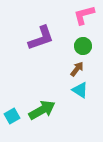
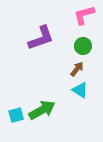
cyan square: moved 4 px right, 1 px up; rotated 14 degrees clockwise
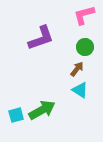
green circle: moved 2 px right, 1 px down
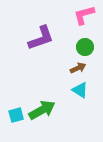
brown arrow: moved 1 px right, 1 px up; rotated 28 degrees clockwise
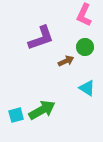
pink L-shape: rotated 50 degrees counterclockwise
brown arrow: moved 12 px left, 7 px up
cyan triangle: moved 7 px right, 2 px up
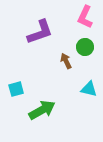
pink L-shape: moved 1 px right, 2 px down
purple L-shape: moved 1 px left, 6 px up
brown arrow: rotated 91 degrees counterclockwise
cyan triangle: moved 2 px right, 1 px down; rotated 18 degrees counterclockwise
cyan square: moved 26 px up
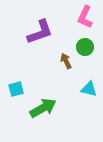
green arrow: moved 1 px right, 2 px up
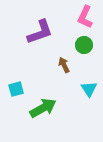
green circle: moved 1 px left, 2 px up
brown arrow: moved 2 px left, 4 px down
cyan triangle: rotated 42 degrees clockwise
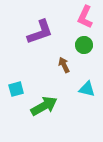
cyan triangle: moved 2 px left; rotated 42 degrees counterclockwise
green arrow: moved 1 px right, 2 px up
